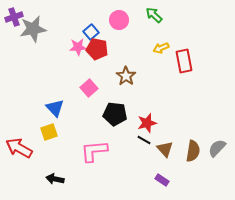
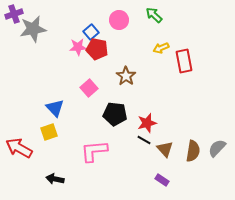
purple cross: moved 3 px up
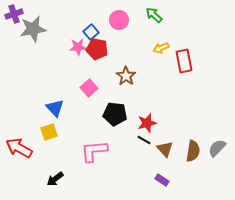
black arrow: rotated 48 degrees counterclockwise
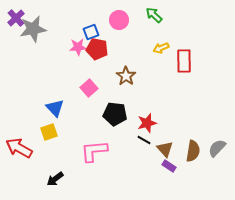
purple cross: moved 2 px right, 4 px down; rotated 24 degrees counterclockwise
blue square: rotated 21 degrees clockwise
red rectangle: rotated 10 degrees clockwise
purple rectangle: moved 7 px right, 14 px up
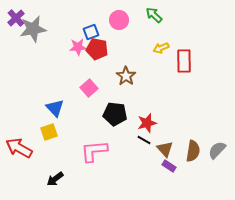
gray semicircle: moved 2 px down
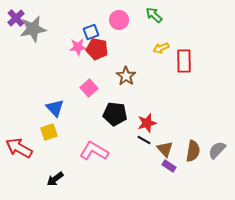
pink L-shape: rotated 36 degrees clockwise
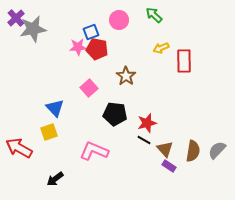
pink L-shape: rotated 8 degrees counterclockwise
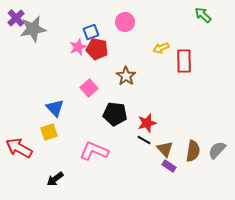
green arrow: moved 49 px right
pink circle: moved 6 px right, 2 px down
pink star: rotated 18 degrees counterclockwise
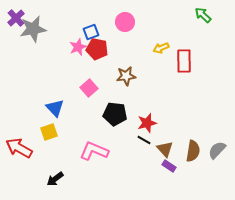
brown star: rotated 30 degrees clockwise
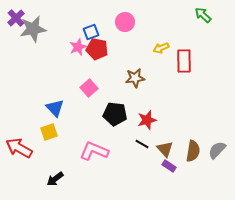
brown star: moved 9 px right, 2 px down
red star: moved 3 px up
black line: moved 2 px left, 4 px down
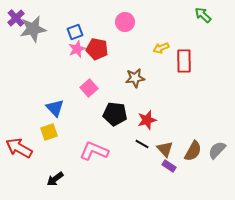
blue square: moved 16 px left
pink star: moved 1 px left, 2 px down
brown semicircle: rotated 20 degrees clockwise
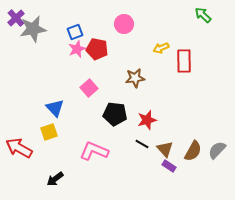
pink circle: moved 1 px left, 2 px down
